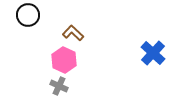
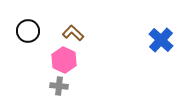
black circle: moved 16 px down
blue cross: moved 8 px right, 13 px up
gray cross: rotated 18 degrees counterclockwise
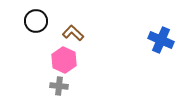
black circle: moved 8 px right, 10 px up
blue cross: rotated 20 degrees counterclockwise
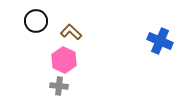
brown L-shape: moved 2 px left, 1 px up
blue cross: moved 1 px left, 1 px down
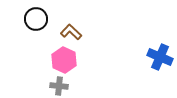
black circle: moved 2 px up
blue cross: moved 16 px down
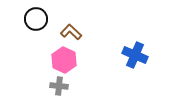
blue cross: moved 25 px left, 2 px up
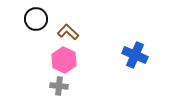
brown L-shape: moved 3 px left
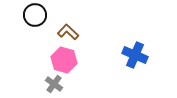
black circle: moved 1 px left, 4 px up
pink hexagon: rotated 10 degrees counterclockwise
gray cross: moved 5 px left, 2 px up; rotated 30 degrees clockwise
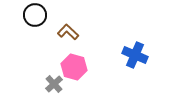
pink hexagon: moved 10 px right, 7 px down
gray cross: rotated 12 degrees clockwise
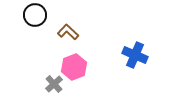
pink hexagon: rotated 25 degrees clockwise
